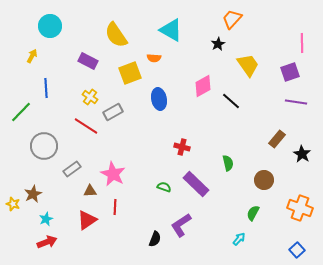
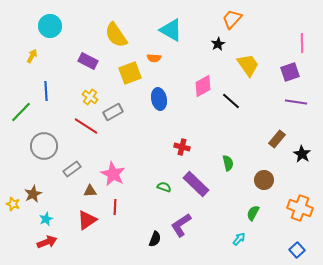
blue line at (46, 88): moved 3 px down
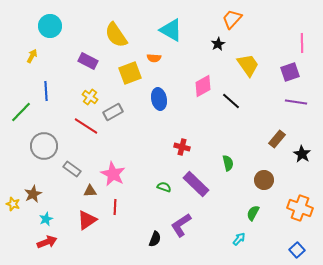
gray rectangle at (72, 169): rotated 72 degrees clockwise
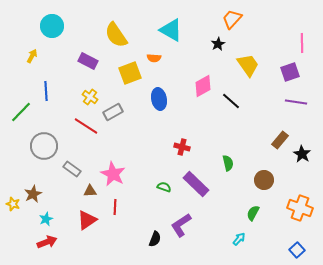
cyan circle at (50, 26): moved 2 px right
brown rectangle at (277, 139): moved 3 px right, 1 px down
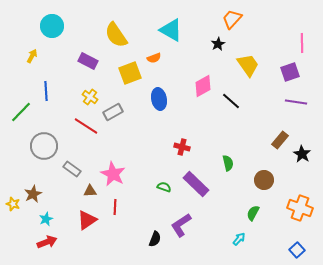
orange semicircle at (154, 58): rotated 24 degrees counterclockwise
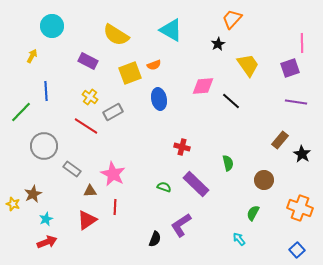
yellow semicircle at (116, 35): rotated 24 degrees counterclockwise
orange semicircle at (154, 58): moved 7 px down
purple square at (290, 72): moved 4 px up
pink diamond at (203, 86): rotated 25 degrees clockwise
cyan arrow at (239, 239): rotated 80 degrees counterclockwise
